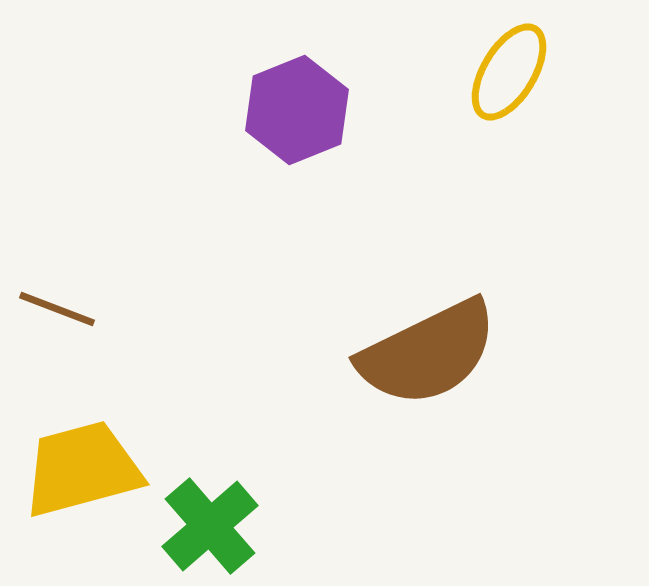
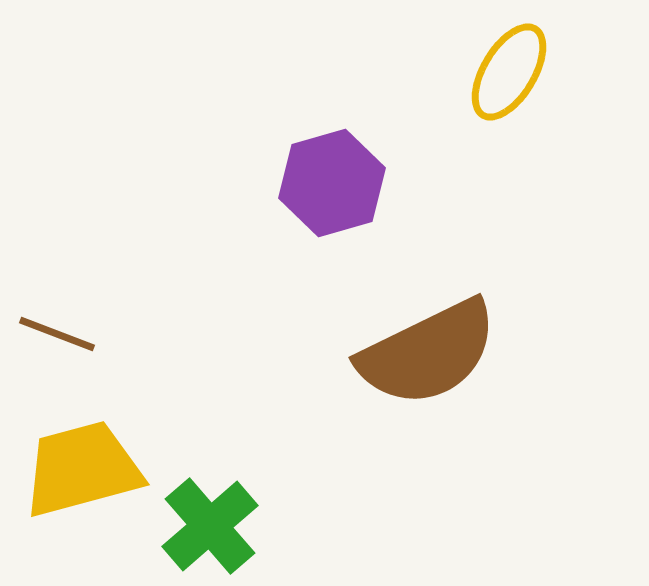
purple hexagon: moved 35 px right, 73 px down; rotated 6 degrees clockwise
brown line: moved 25 px down
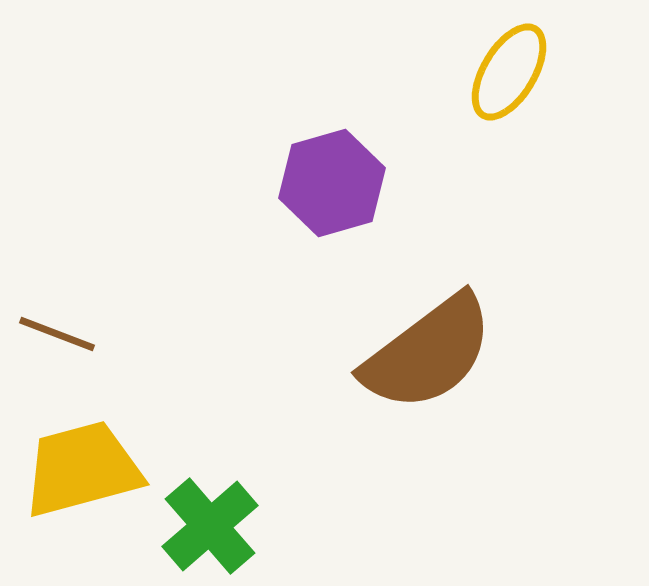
brown semicircle: rotated 11 degrees counterclockwise
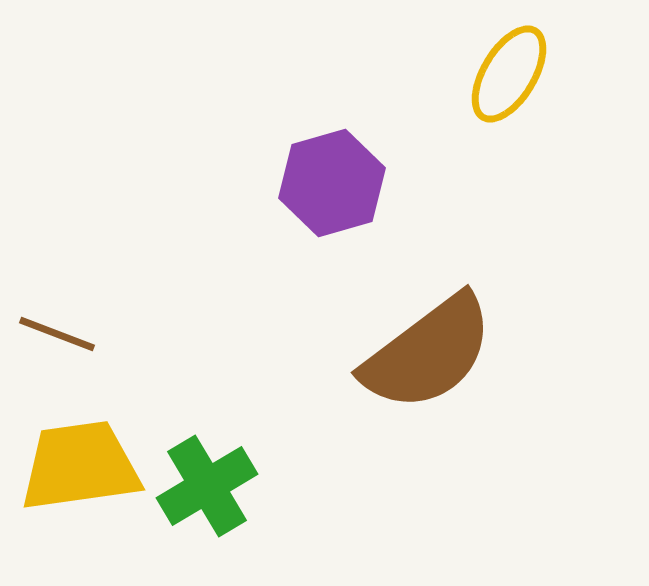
yellow ellipse: moved 2 px down
yellow trapezoid: moved 2 px left, 3 px up; rotated 7 degrees clockwise
green cross: moved 3 px left, 40 px up; rotated 10 degrees clockwise
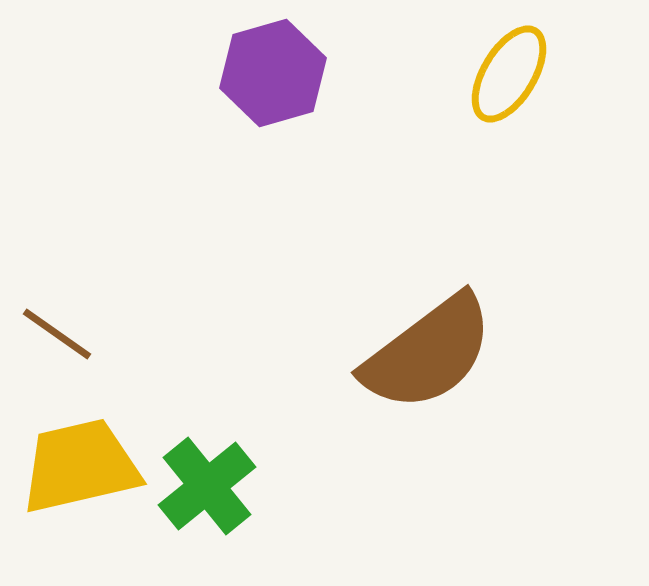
purple hexagon: moved 59 px left, 110 px up
brown line: rotated 14 degrees clockwise
yellow trapezoid: rotated 5 degrees counterclockwise
green cross: rotated 8 degrees counterclockwise
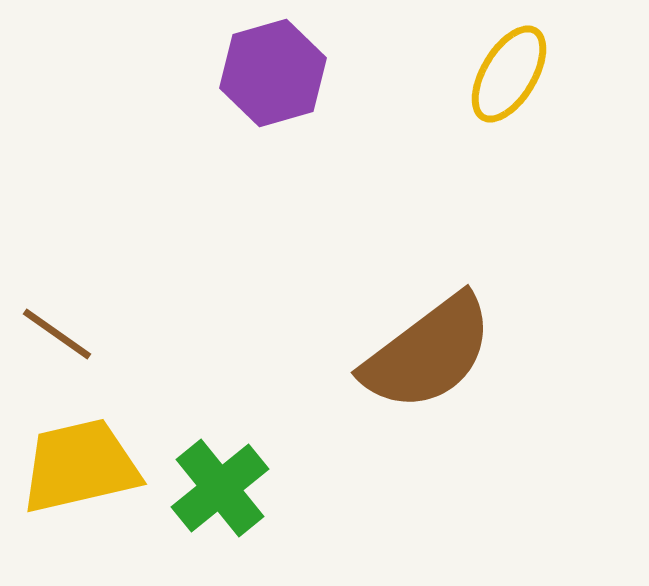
green cross: moved 13 px right, 2 px down
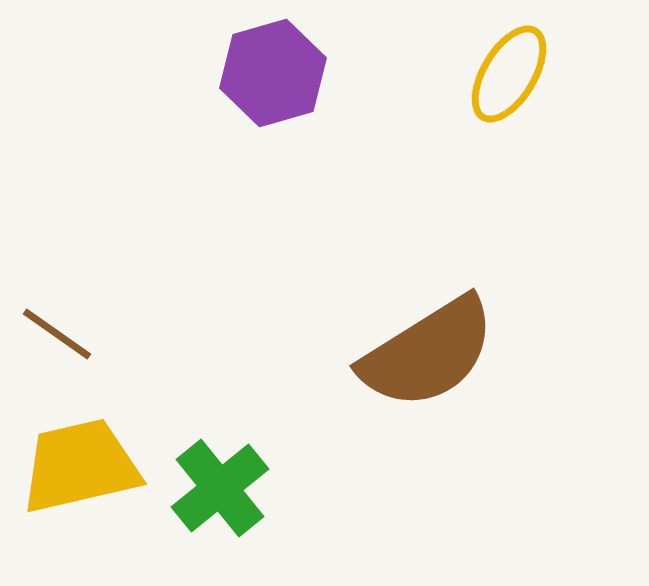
brown semicircle: rotated 5 degrees clockwise
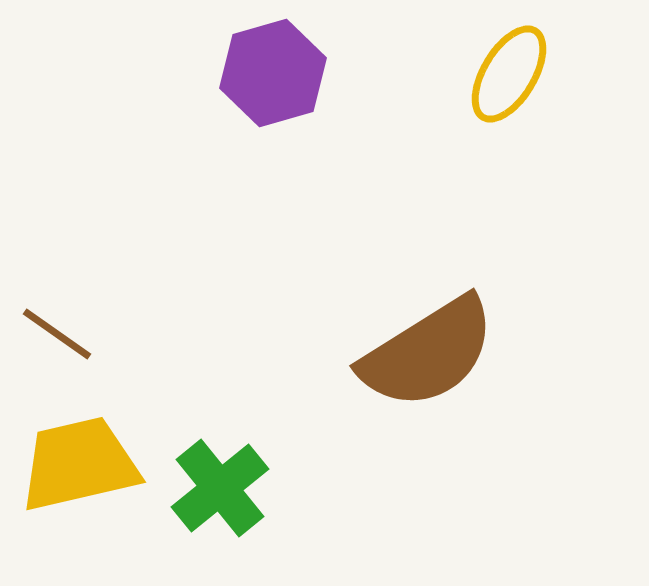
yellow trapezoid: moved 1 px left, 2 px up
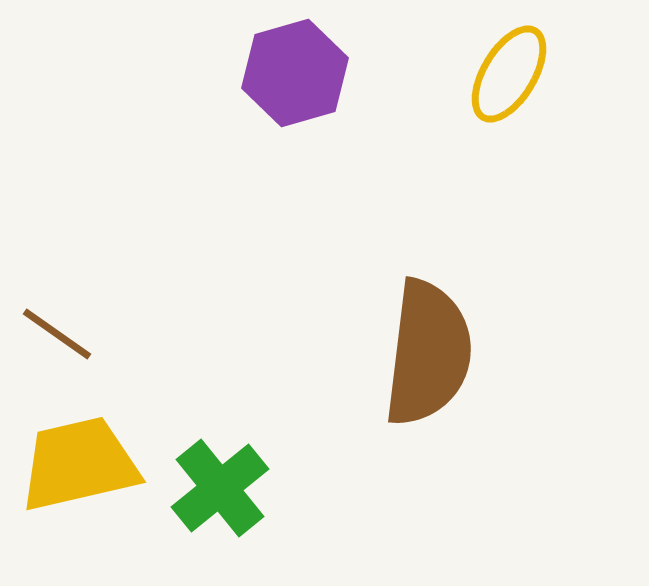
purple hexagon: moved 22 px right
brown semicircle: rotated 51 degrees counterclockwise
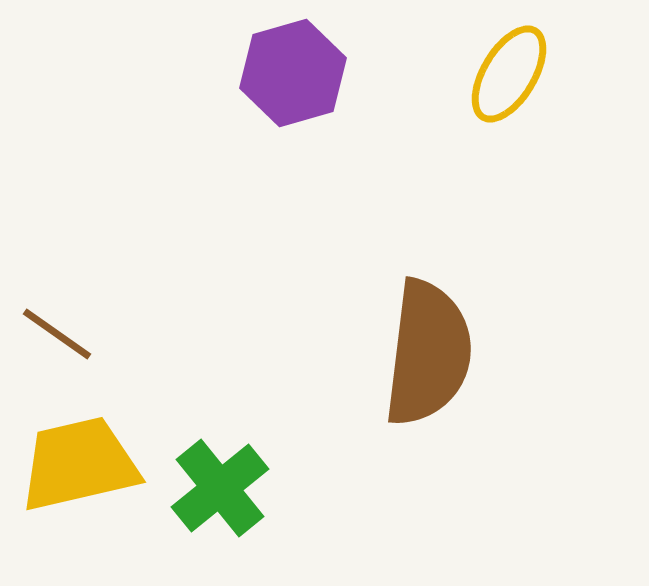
purple hexagon: moved 2 px left
